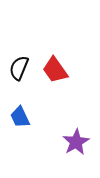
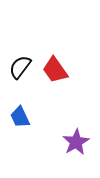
black semicircle: moved 1 px right, 1 px up; rotated 15 degrees clockwise
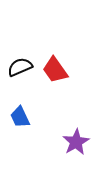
black semicircle: rotated 30 degrees clockwise
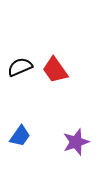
blue trapezoid: moved 19 px down; rotated 120 degrees counterclockwise
purple star: rotated 12 degrees clockwise
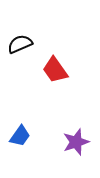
black semicircle: moved 23 px up
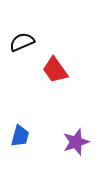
black semicircle: moved 2 px right, 2 px up
blue trapezoid: rotated 20 degrees counterclockwise
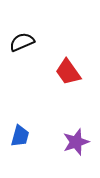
red trapezoid: moved 13 px right, 2 px down
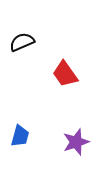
red trapezoid: moved 3 px left, 2 px down
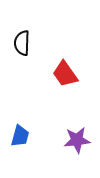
black semicircle: moved 1 px down; rotated 65 degrees counterclockwise
purple star: moved 1 px right, 2 px up; rotated 12 degrees clockwise
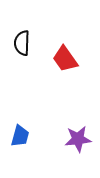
red trapezoid: moved 15 px up
purple star: moved 1 px right, 1 px up
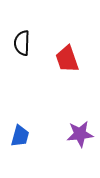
red trapezoid: moved 2 px right; rotated 16 degrees clockwise
purple star: moved 2 px right, 5 px up
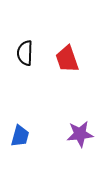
black semicircle: moved 3 px right, 10 px down
